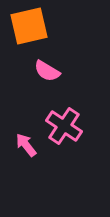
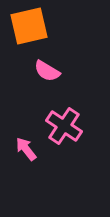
pink arrow: moved 4 px down
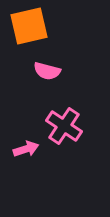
pink semicircle: rotated 16 degrees counterclockwise
pink arrow: rotated 110 degrees clockwise
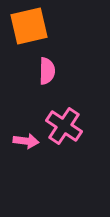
pink semicircle: rotated 104 degrees counterclockwise
pink arrow: moved 8 px up; rotated 25 degrees clockwise
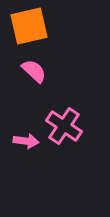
pink semicircle: moved 13 px left; rotated 48 degrees counterclockwise
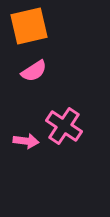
pink semicircle: rotated 104 degrees clockwise
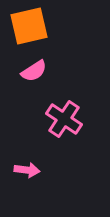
pink cross: moved 7 px up
pink arrow: moved 1 px right, 29 px down
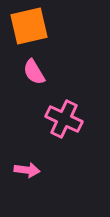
pink semicircle: moved 1 px down; rotated 92 degrees clockwise
pink cross: rotated 9 degrees counterclockwise
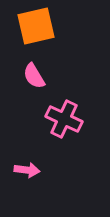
orange square: moved 7 px right
pink semicircle: moved 4 px down
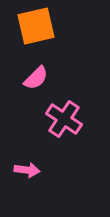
pink semicircle: moved 2 px right, 2 px down; rotated 104 degrees counterclockwise
pink cross: rotated 9 degrees clockwise
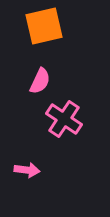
orange square: moved 8 px right
pink semicircle: moved 4 px right, 3 px down; rotated 20 degrees counterclockwise
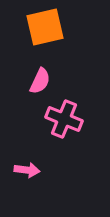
orange square: moved 1 px right, 1 px down
pink cross: rotated 12 degrees counterclockwise
